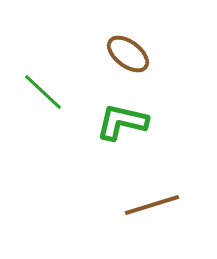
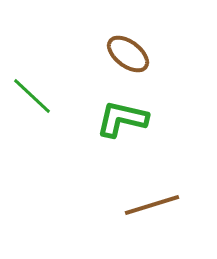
green line: moved 11 px left, 4 px down
green L-shape: moved 3 px up
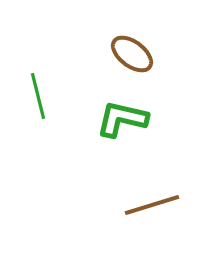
brown ellipse: moved 4 px right
green line: moved 6 px right; rotated 33 degrees clockwise
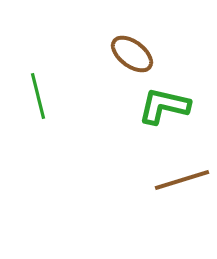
green L-shape: moved 42 px right, 13 px up
brown line: moved 30 px right, 25 px up
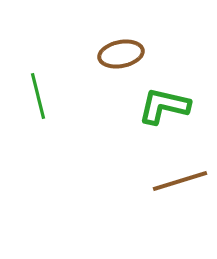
brown ellipse: moved 11 px left; rotated 48 degrees counterclockwise
brown line: moved 2 px left, 1 px down
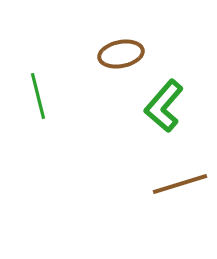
green L-shape: rotated 62 degrees counterclockwise
brown line: moved 3 px down
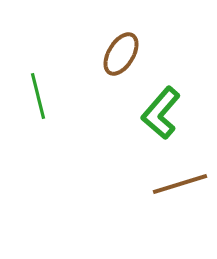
brown ellipse: rotated 48 degrees counterclockwise
green L-shape: moved 3 px left, 7 px down
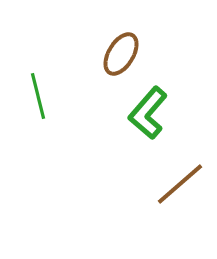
green L-shape: moved 13 px left
brown line: rotated 24 degrees counterclockwise
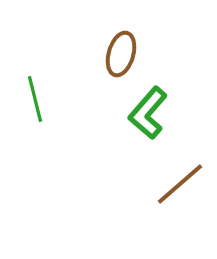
brown ellipse: rotated 15 degrees counterclockwise
green line: moved 3 px left, 3 px down
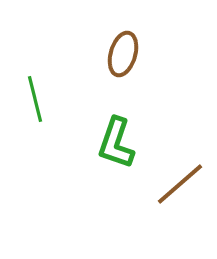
brown ellipse: moved 2 px right
green L-shape: moved 32 px left, 30 px down; rotated 22 degrees counterclockwise
